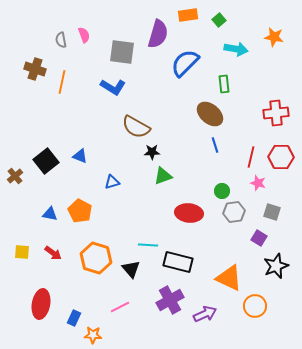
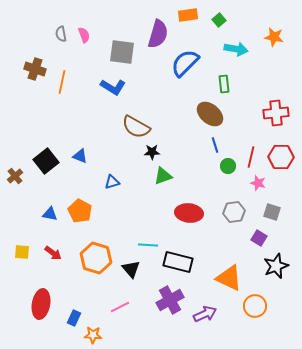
gray semicircle at (61, 40): moved 6 px up
green circle at (222, 191): moved 6 px right, 25 px up
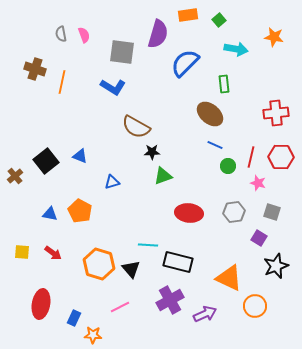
blue line at (215, 145): rotated 49 degrees counterclockwise
orange hexagon at (96, 258): moved 3 px right, 6 px down
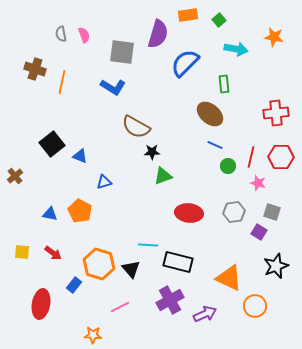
black square at (46, 161): moved 6 px right, 17 px up
blue triangle at (112, 182): moved 8 px left
purple square at (259, 238): moved 6 px up
blue rectangle at (74, 318): moved 33 px up; rotated 14 degrees clockwise
